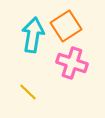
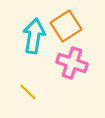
cyan arrow: moved 1 px right, 1 px down
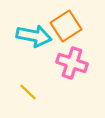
cyan arrow: rotated 92 degrees clockwise
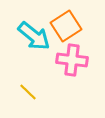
cyan arrow: rotated 28 degrees clockwise
pink cross: moved 3 px up; rotated 12 degrees counterclockwise
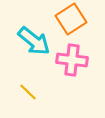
orange square: moved 5 px right, 7 px up
cyan arrow: moved 5 px down
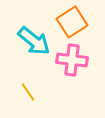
orange square: moved 1 px right, 3 px down
yellow line: rotated 12 degrees clockwise
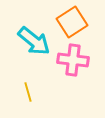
pink cross: moved 1 px right
yellow line: rotated 18 degrees clockwise
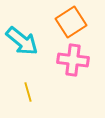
orange square: moved 1 px left
cyan arrow: moved 12 px left
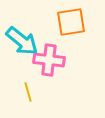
orange square: rotated 24 degrees clockwise
pink cross: moved 24 px left
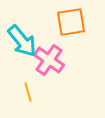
cyan arrow: rotated 12 degrees clockwise
pink cross: rotated 28 degrees clockwise
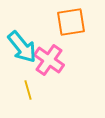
cyan arrow: moved 6 px down
yellow line: moved 2 px up
